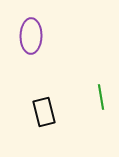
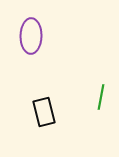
green line: rotated 20 degrees clockwise
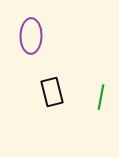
black rectangle: moved 8 px right, 20 px up
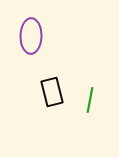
green line: moved 11 px left, 3 px down
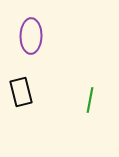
black rectangle: moved 31 px left
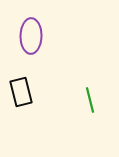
green line: rotated 25 degrees counterclockwise
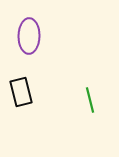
purple ellipse: moved 2 px left
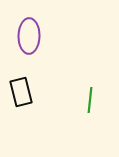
green line: rotated 20 degrees clockwise
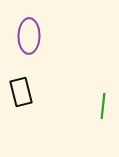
green line: moved 13 px right, 6 px down
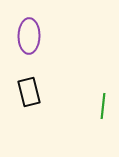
black rectangle: moved 8 px right
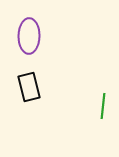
black rectangle: moved 5 px up
